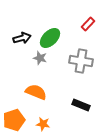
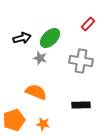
black rectangle: rotated 24 degrees counterclockwise
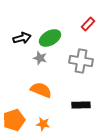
green ellipse: rotated 15 degrees clockwise
orange semicircle: moved 5 px right, 2 px up
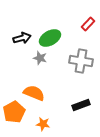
orange semicircle: moved 7 px left, 3 px down
black rectangle: rotated 18 degrees counterclockwise
orange pentagon: moved 8 px up; rotated 10 degrees counterclockwise
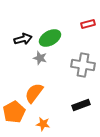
red rectangle: rotated 32 degrees clockwise
black arrow: moved 1 px right, 1 px down
gray cross: moved 2 px right, 4 px down
orange semicircle: rotated 75 degrees counterclockwise
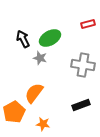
black arrow: rotated 102 degrees counterclockwise
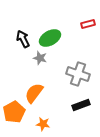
gray cross: moved 5 px left, 9 px down; rotated 10 degrees clockwise
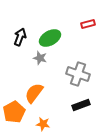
black arrow: moved 3 px left, 2 px up; rotated 48 degrees clockwise
